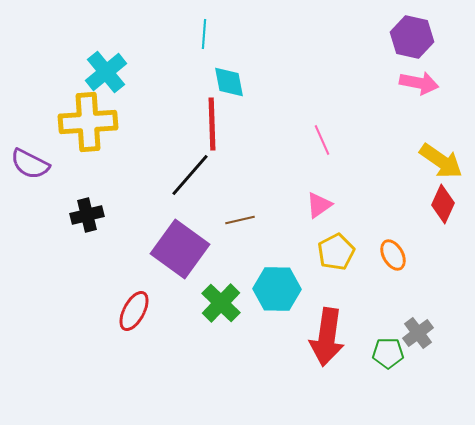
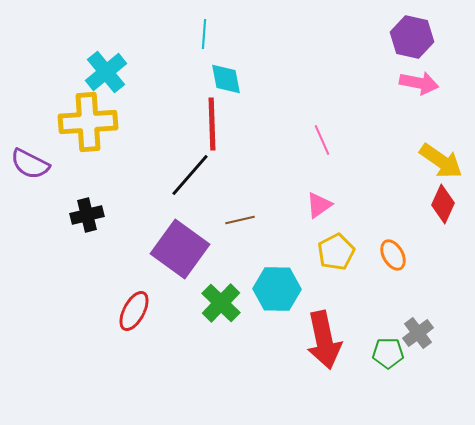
cyan diamond: moved 3 px left, 3 px up
red arrow: moved 3 px left, 3 px down; rotated 20 degrees counterclockwise
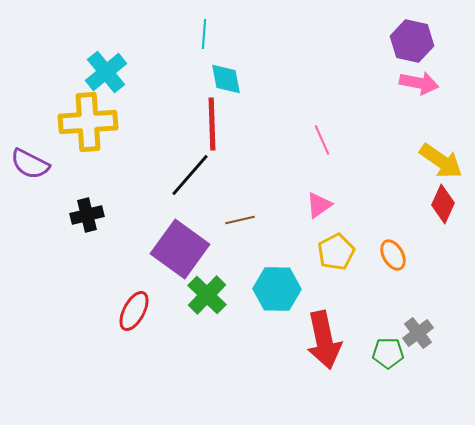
purple hexagon: moved 4 px down
green cross: moved 14 px left, 8 px up
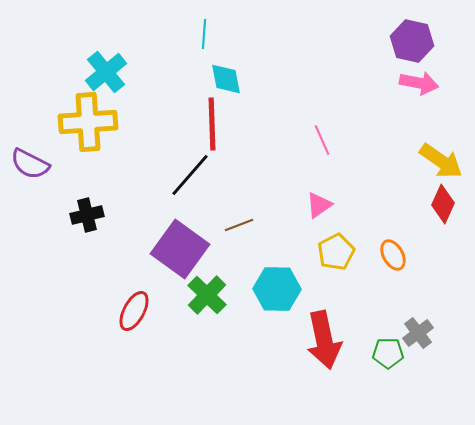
brown line: moved 1 px left, 5 px down; rotated 8 degrees counterclockwise
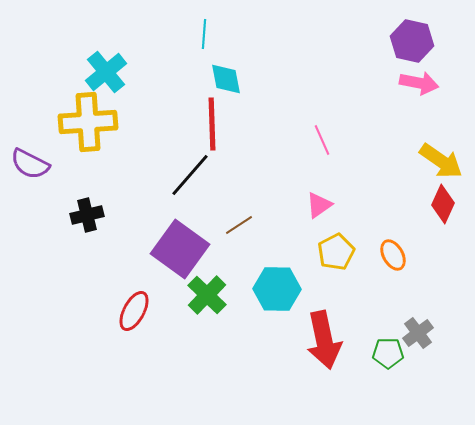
brown line: rotated 12 degrees counterclockwise
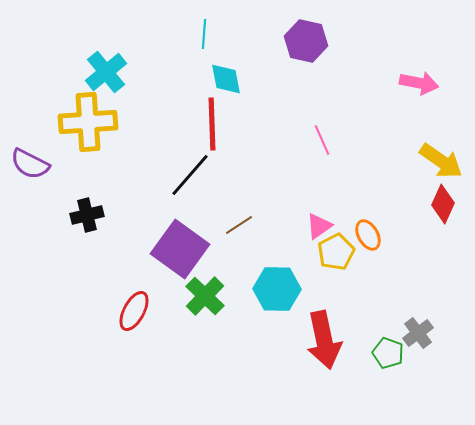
purple hexagon: moved 106 px left
pink triangle: moved 21 px down
orange ellipse: moved 25 px left, 20 px up
green cross: moved 2 px left, 1 px down
green pentagon: rotated 20 degrees clockwise
